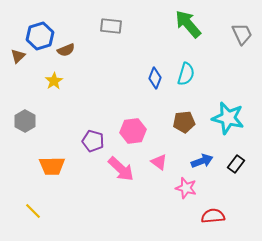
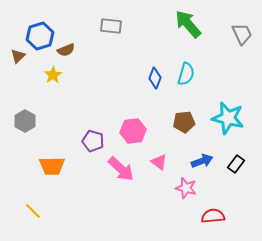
yellow star: moved 1 px left, 6 px up
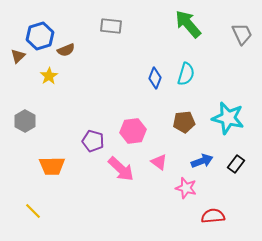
yellow star: moved 4 px left, 1 px down
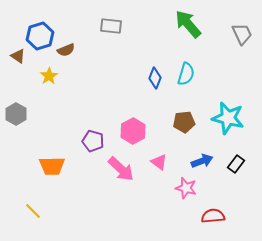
brown triangle: rotated 42 degrees counterclockwise
gray hexagon: moved 9 px left, 7 px up
pink hexagon: rotated 20 degrees counterclockwise
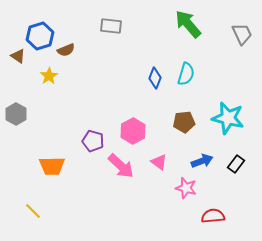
pink arrow: moved 3 px up
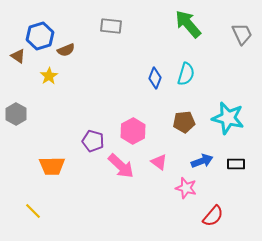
black rectangle: rotated 54 degrees clockwise
red semicircle: rotated 135 degrees clockwise
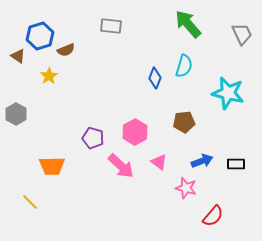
cyan semicircle: moved 2 px left, 8 px up
cyan star: moved 25 px up
pink hexagon: moved 2 px right, 1 px down
purple pentagon: moved 3 px up
yellow line: moved 3 px left, 9 px up
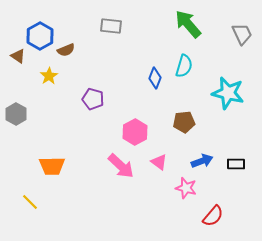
blue hexagon: rotated 12 degrees counterclockwise
purple pentagon: moved 39 px up
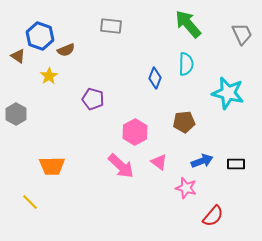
blue hexagon: rotated 12 degrees counterclockwise
cyan semicircle: moved 2 px right, 2 px up; rotated 15 degrees counterclockwise
